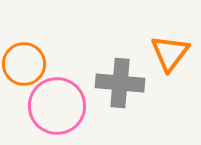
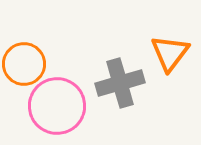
gray cross: rotated 21 degrees counterclockwise
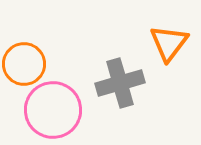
orange triangle: moved 1 px left, 10 px up
pink circle: moved 4 px left, 4 px down
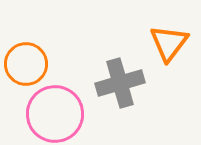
orange circle: moved 2 px right
pink circle: moved 2 px right, 4 px down
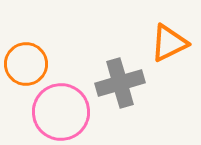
orange triangle: rotated 27 degrees clockwise
pink circle: moved 6 px right, 2 px up
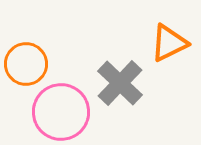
gray cross: rotated 30 degrees counterclockwise
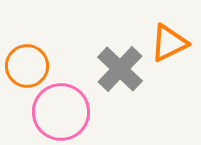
orange circle: moved 1 px right, 2 px down
gray cross: moved 14 px up
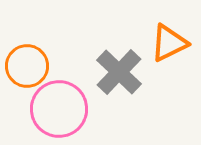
gray cross: moved 1 px left, 3 px down
pink circle: moved 2 px left, 3 px up
